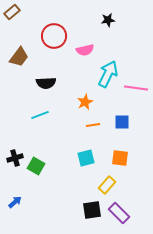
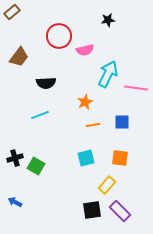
red circle: moved 5 px right
blue arrow: rotated 112 degrees counterclockwise
purple rectangle: moved 1 px right, 2 px up
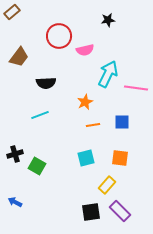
black cross: moved 4 px up
green square: moved 1 px right
black square: moved 1 px left, 2 px down
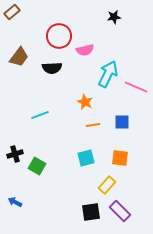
black star: moved 6 px right, 3 px up
black semicircle: moved 6 px right, 15 px up
pink line: moved 1 px up; rotated 15 degrees clockwise
orange star: rotated 21 degrees counterclockwise
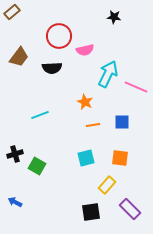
black star: rotated 16 degrees clockwise
purple rectangle: moved 10 px right, 2 px up
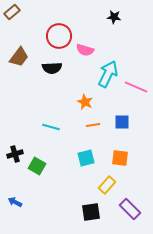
pink semicircle: rotated 30 degrees clockwise
cyan line: moved 11 px right, 12 px down; rotated 36 degrees clockwise
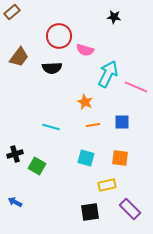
cyan square: rotated 30 degrees clockwise
yellow rectangle: rotated 36 degrees clockwise
black square: moved 1 px left
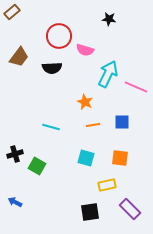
black star: moved 5 px left, 2 px down
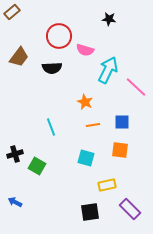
cyan arrow: moved 4 px up
pink line: rotated 20 degrees clockwise
cyan line: rotated 54 degrees clockwise
orange square: moved 8 px up
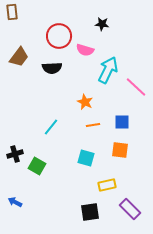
brown rectangle: rotated 56 degrees counterclockwise
black star: moved 7 px left, 5 px down
cyan line: rotated 60 degrees clockwise
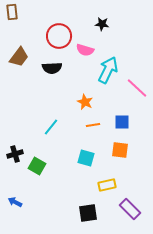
pink line: moved 1 px right, 1 px down
black square: moved 2 px left, 1 px down
